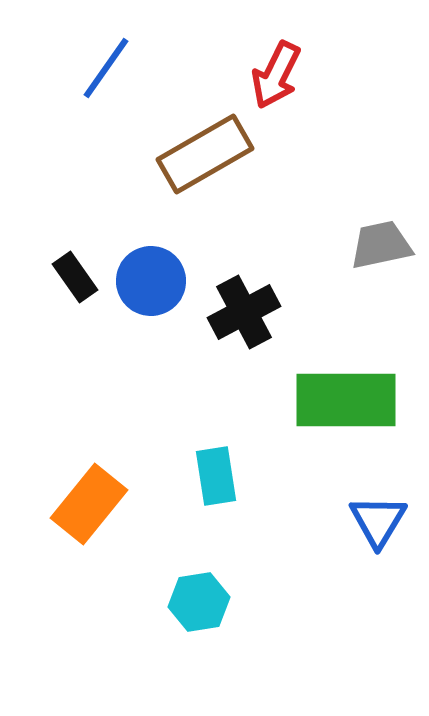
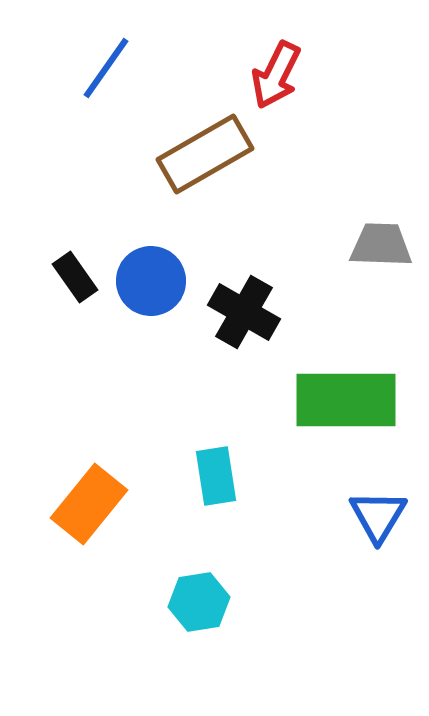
gray trapezoid: rotated 14 degrees clockwise
black cross: rotated 32 degrees counterclockwise
blue triangle: moved 5 px up
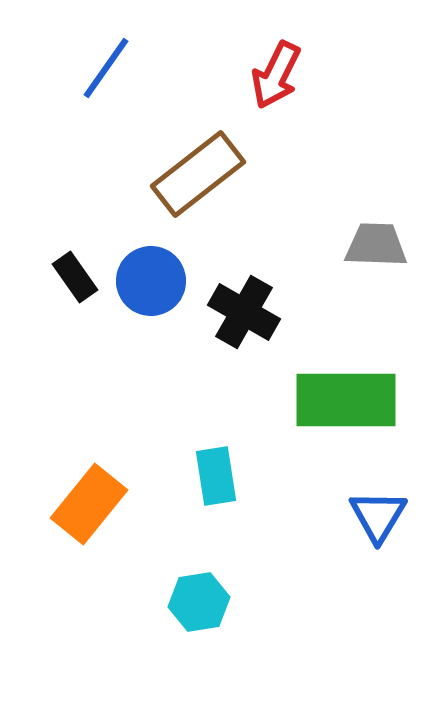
brown rectangle: moved 7 px left, 20 px down; rotated 8 degrees counterclockwise
gray trapezoid: moved 5 px left
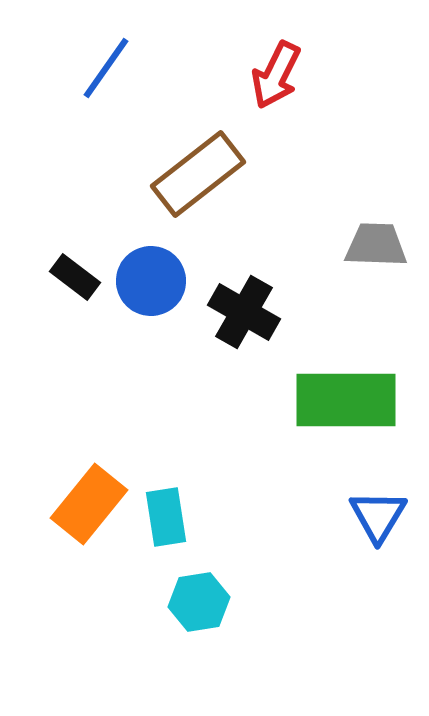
black rectangle: rotated 18 degrees counterclockwise
cyan rectangle: moved 50 px left, 41 px down
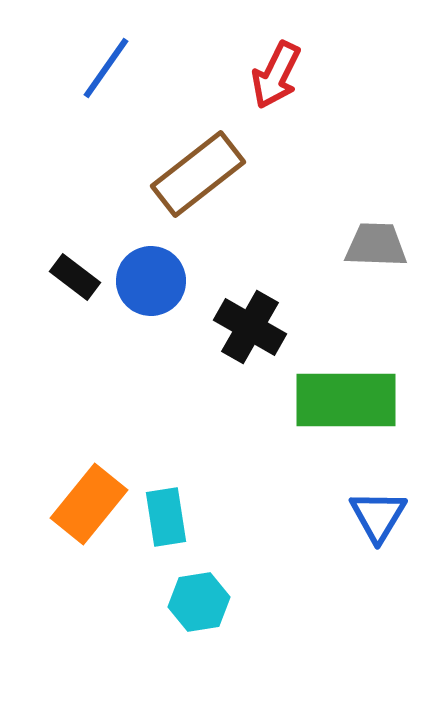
black cross: moved 6 px right, 15 px down
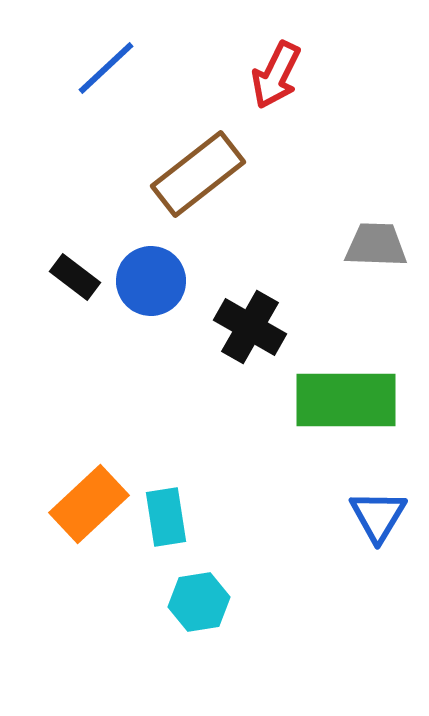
blue line: rotated 12 degrees clockwise
orange rectangle: rotated 8 degrees clockwise
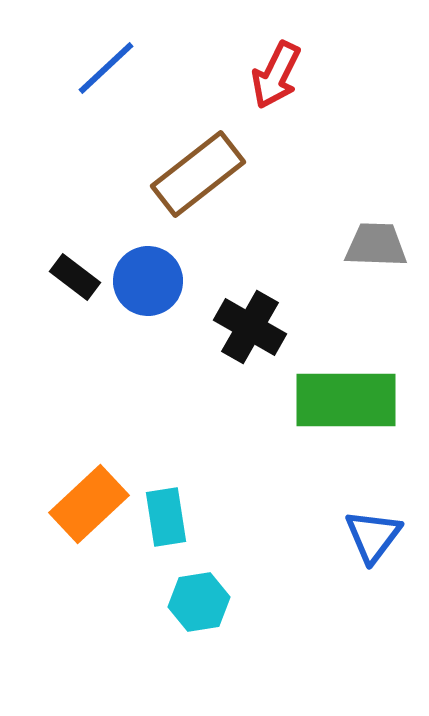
blue circle: moved 3 px left
blue triangle: moved 5 px left, 20 px down; rotated 6 degrees clockwise
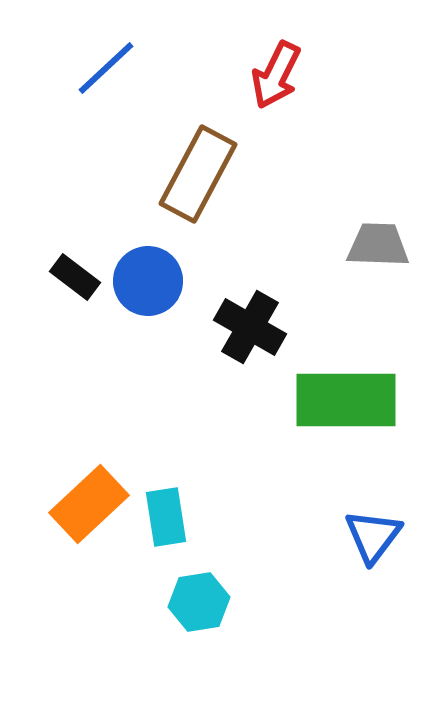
brown rectangle: rotated 24 degrees counterclockwise
gray trapezoid: moved 2 px right
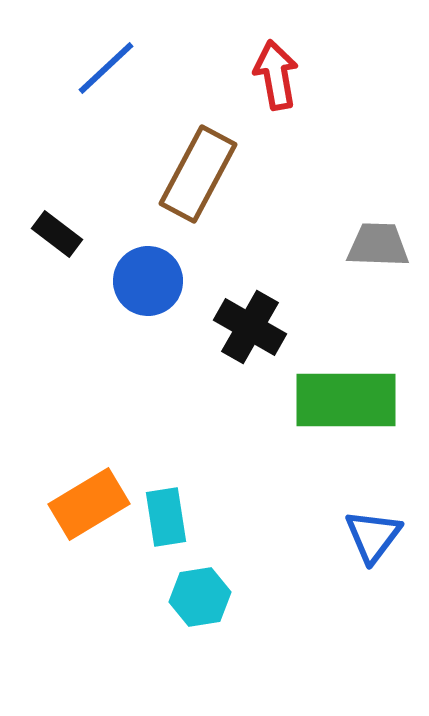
red arrow: rotated 144 degrees clockwise
black rectangle: moved 18 px left, 43 px up
orange rectangle: rotated 12 degrees clockwise
cyan hexagon: moved 1 px right, 5 px up
